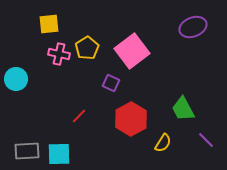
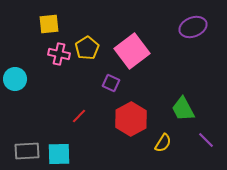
cyan circle: moved 1 px left
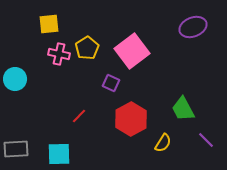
gray rectangle: moved 11 px left, 2 px up
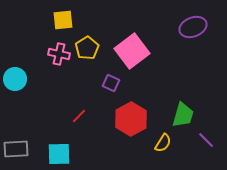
yellow square: moved 14 px right, 4 px up
green trapezoid: moved 6 px down; rotated 136 degrees counterclockwise
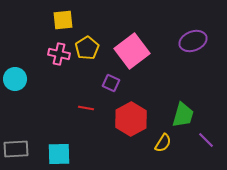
purple ellipse: moved 14 px down
red line: moved 7 px right, 8 px up; rotated 56 degrees clockwise
